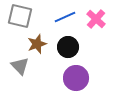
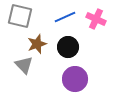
pink cross: rotated 18 degrees counterclockwise
gray triangle: moved 4 px right, 1 px up
purple circle: moved 1 px left, 1 px down
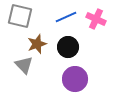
blue line: moved 1 px right
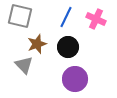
blue line: rotated 40 degrees counterclockwise
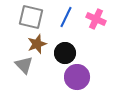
gray square: moved 11 px right, 1 px down
black circle: moved 3 px left, 6 px down
purple circle: moved 2 px right, 2 px up
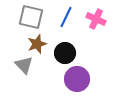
purple circle: moved 2 px down
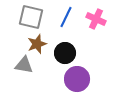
gray triangle: rotated 36 degrees counterclockwise
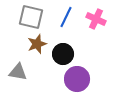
black circle: moved 2 px left, 1 px down
gray triangle: moved 6 px left, 7 px down
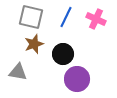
brown star: moved 3 px left
